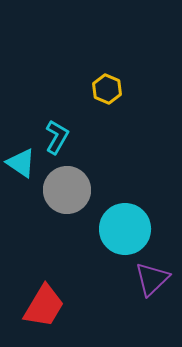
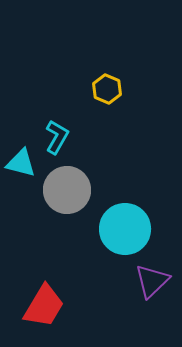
cyan triangle: rotated 20 degrees counterclockwise
purple triangle: moved 2 px down
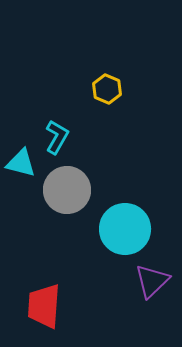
red trapezoid: rotated 153 degrees clockwise
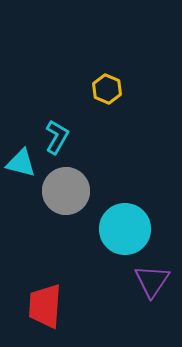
gray circle: moved 1 px left, 1 px down
purple triangle: rotated 12 degrees counterclockwise
red trapezoid: moved 1 px right
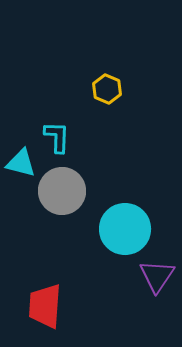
cyan L-shape: rotated 28 degrees counterclockwise
gray circle: moved 4 px left
purple triangle: moved 5 px right, 5 px up
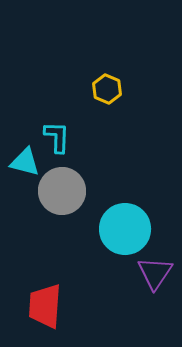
cyan triangle: moved 4 px right, 1 px up
purple triangle: moved 2 px left, 3 px up
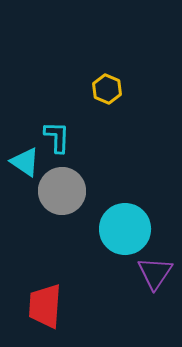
cyan triangle: rotated 20 degrees clockwise
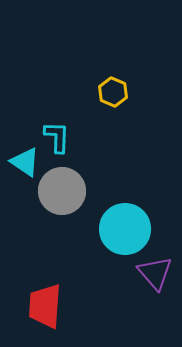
yellow hexagon: moved 6 px right, 3 px down
purple triangle: rotated 15 degrees counterclockwise
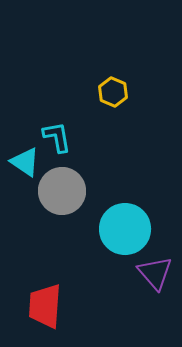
cyan L-shape: rotated 12 degrees counterclockwise
